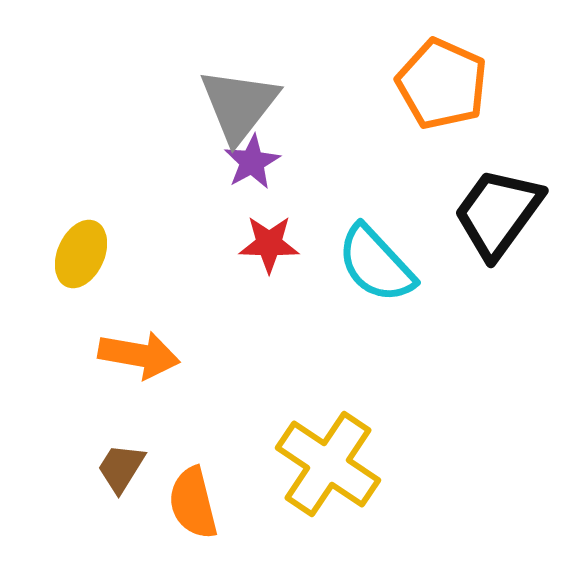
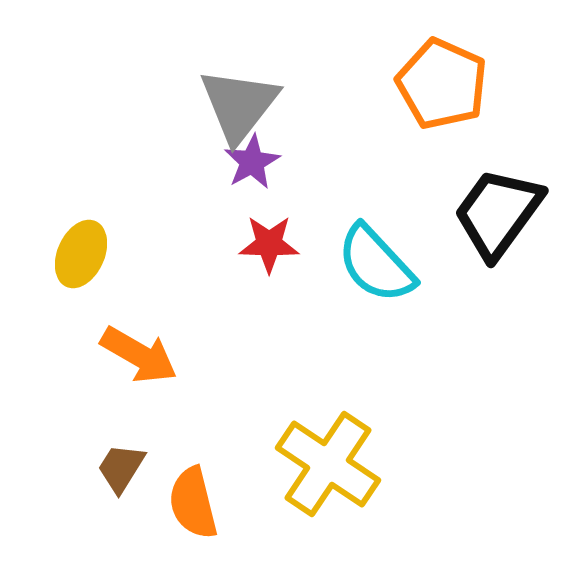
orange arrow: rotated 20 degrees clockwise
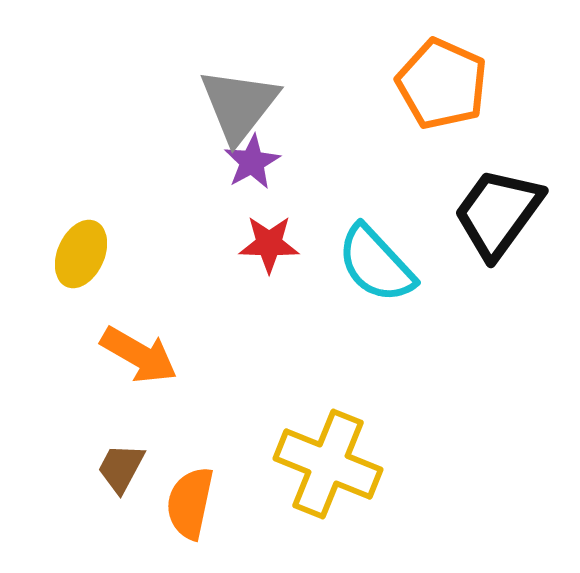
yellow cross: rotated 12 degrees counterclockwise
brown trapezoid: rotated 4 degrees counterclockwise
orange semicircle: moved 3 px left; rotated 26 degrees clockwise
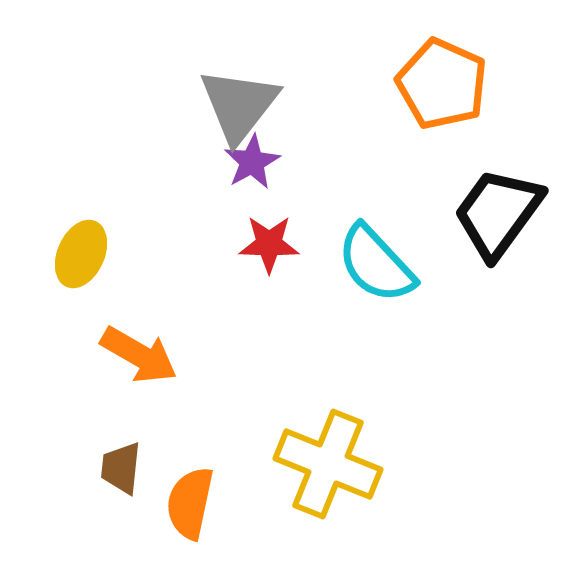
brown trapezoid: rotated 22 degrees counterclockwise
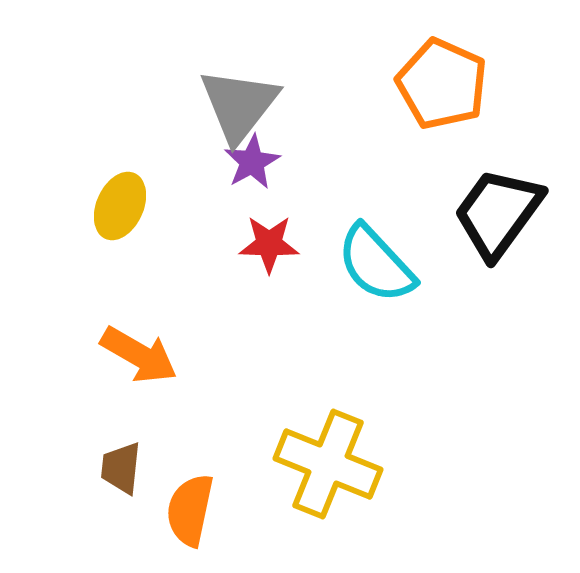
yellow ellipse: moved 39 px right, 48 px up
orange semicircle: moved 7 px down
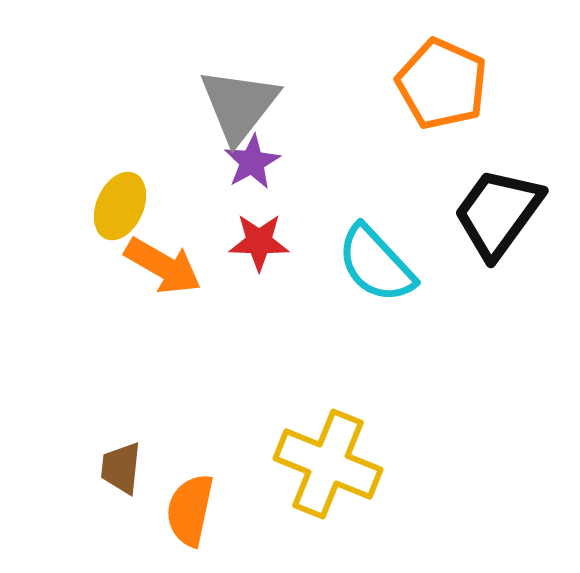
red star: moved 10 px left, 2 px up
orange arrow: moved 24 px right, 89 px up
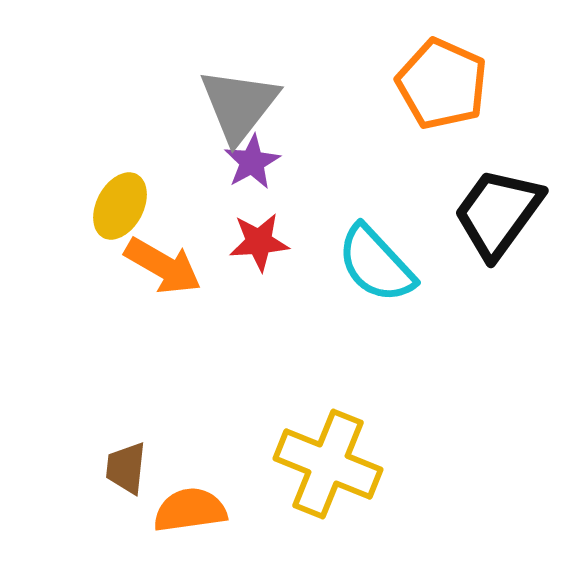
yellow ellipse: rotated 4 degrees clockwise
red star: rotated 6 degrees counterclockwise
brown trapezoid: moved 5 px right
orange semicircle: rotated 70 degrees clockwise
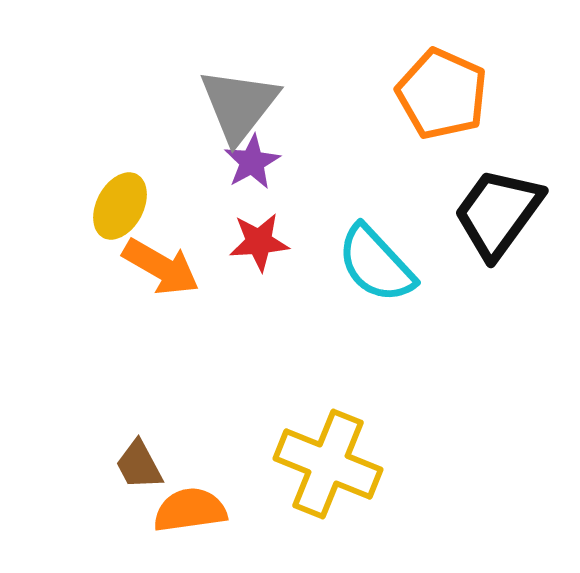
orange pentagon: moved 10 px down
orange arrow: moved 2 px left, 1 px down
brown trapezoid: moved 13 px right, 3 px up; rotated 34 degrees counterclockwise
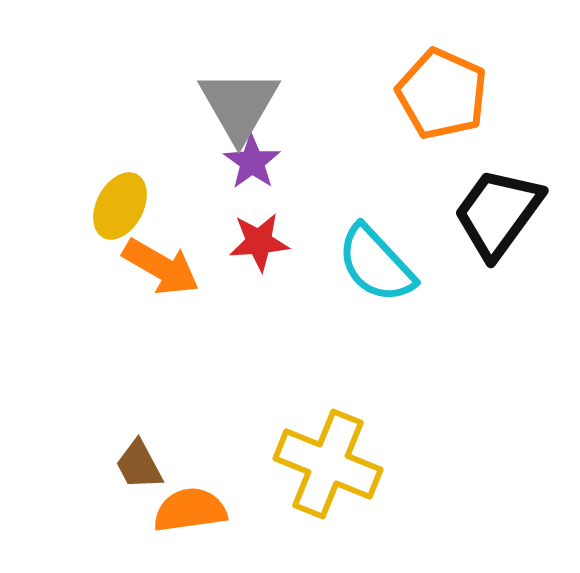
gray triangle: rotated 8 degrees counterclockwise
purple star: rotated 8 degrees counterclockwise
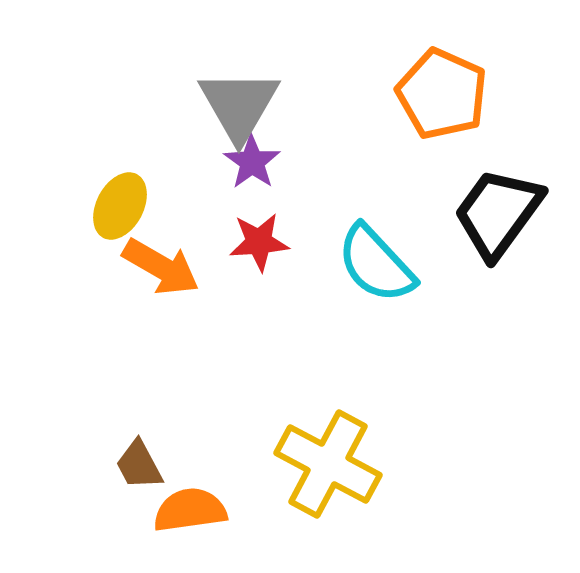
yellow cross: rotated 6 degrees clockwise
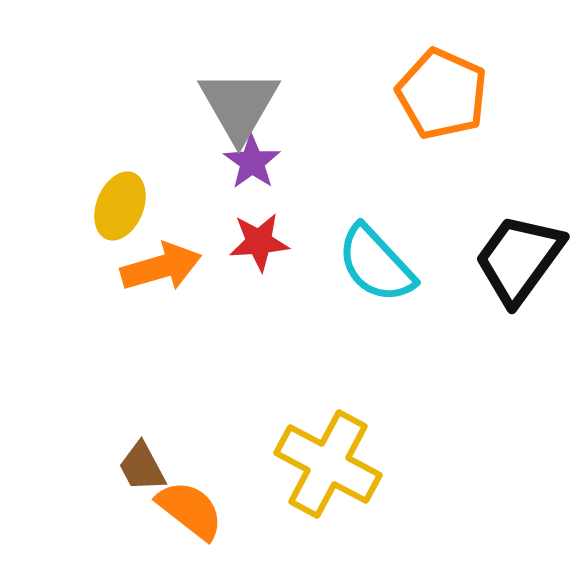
yellow ellipse: rotated 6 degrees counterclockwise
black trapezoid: moved 21 px right, 46 px down
orange arrow: rotated 46 degrees counterclockwise
brown trapezoid: moved 3 px right, 2 px down
orange semicircle: rotated 46 degrees clockwise
